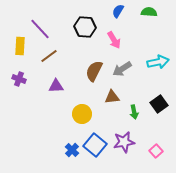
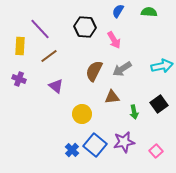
cyan arrow: moved 4 px right, 4 px down
purple triangle: rotated 42 degrees clockwise
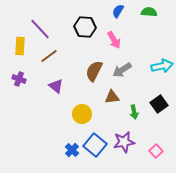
gray arrow: moved 1 px down
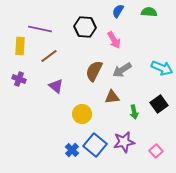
purple line: rotated 35 degrees counterclockwise
cyan arrow: moved 2 px down; rotated 35 degrees clockwise
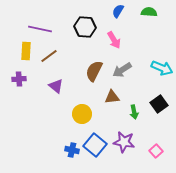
yellow rectangle: moved 6 px right, 5 px down
purple cross: rotated 24 degrees counterclockwise
purple star: rotated 20 degrees clockwise
blue cross: rotated 32 degrees counterclockwise
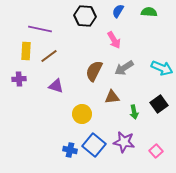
black hexagon: moved 11 px up
gray arrow: moved 2 px right, 2 px up
purple triangle: rotated 21 degrees counterclockwise
blue square: moved 1 px left
blue cross: moved 2 px left
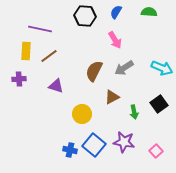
blue semicircle: moved 2 px left, 1 px down
pink arrow: moved 1 px right
brown triangle: rotated 21 degrees counterclockwise
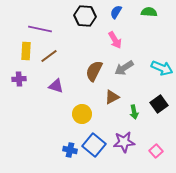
purple star: rotated 15 degrees counterclockwise
